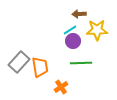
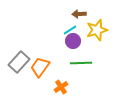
yellow star: rotated 15 degrees counterclockwise
orange trapezoid: rotated 135 degrees counterclockwise
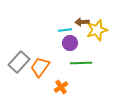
brown arrow: moved 3 px right, 8 px down
cyan line: moved 5 px left; rotated 24 degrees clockwise
purple circle: moved 3 px left, 2 px down
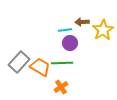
yellow star: moved 6 px right; rotated 15 degrees counterclockwise
green line: moved 19 px left
orange trapezoid: rotated 85 degrees clockwise
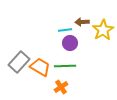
green line: moved 3 px right, 3 px down
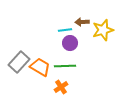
yellow star: rotated 15 degrees clockwise
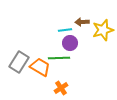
gray rectangle: rotated 10 degrees counterclockwise
green line: moved 6 px left, 8 px up
orange cross: moved 1 px down
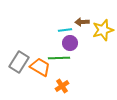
orange cross: moved 1 px right, 2 px up
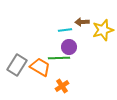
purple circle: moved 1 px left, 4 px down
gray rectangle: moved 2 px left, 3 px down
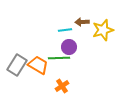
orange trapezoid: moved 2 px left, 2 px up
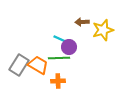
cyan line: moved 5 px left, 9 px down; rotated 32 degrees clockwise
gray rectangle: moved 2 px right
orange cross: moved 4 px left, 5 px up; rotated 32 degrees clockwise
